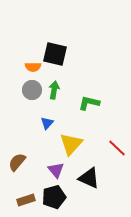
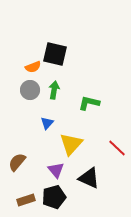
orange semicircle: rotated 21 degrees counterclockwise
gray circle: moved 2 px left
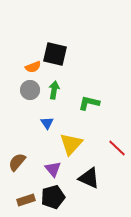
blue triangle: rotated 16 degrees counterclockwise
purple triangle: moved 3 px left, 1 px up
black pentagon: moved 1 px left
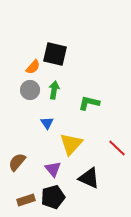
orange semicircle: rotated 28 degrees counterclockwise
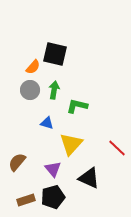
green L-shape: moved 12 px left, 3 px down
blue triangle: rotated 40 degrees counterclockwise
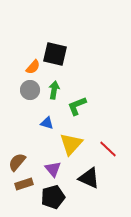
green L-shape: rotated 35 degrees counterclockwise
red line: moved 9 px left, 1 px down
brown rectangle: moved 2 px left, 16 px up
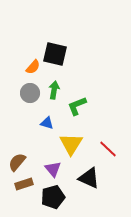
gray circle: moved 3 px down
yellow triangle: rotated 10 degrees counterclockwise
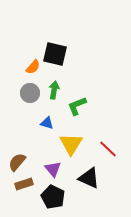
black pentagon: rotated 30 degrees counterclockwise
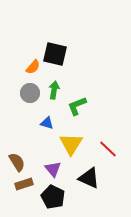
brown semicircle: rotated 108 degrees clockwise
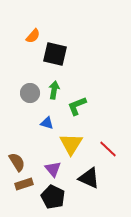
orange semicircle: moved 31 px up
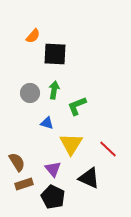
black square: rotated 10 degrees counterclockwise
